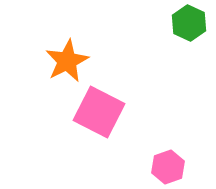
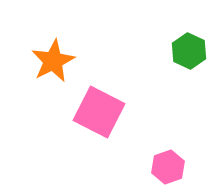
green hexagon: moved 28 px down
orange star: moved 14 px left
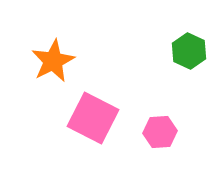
pink square: moved 6 px left, 6 px down
pink hexagon: moved 8 px left, 35 px up; rotated 16 degrees clockwise
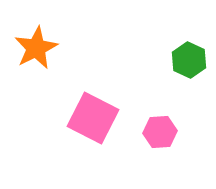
green hexagon: moved 9 px down
orange star: moved 17 px left, 13 px up
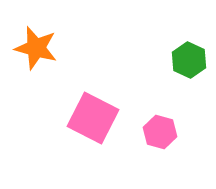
orange star: rotated 30 degrees counterclockwise
pink hexagon: rotated 20 degrees clockwise
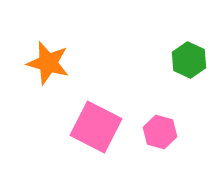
orange star: moved 12 px right, 15 px down
pink square: moved 3 px right, 9 px down
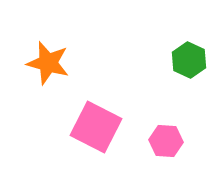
pink hexagon: moved 6 px right, 9 px down; rotated 12 degrees counterclockwise
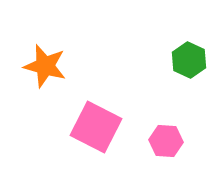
orange star: moved 3 px left, 3 px down
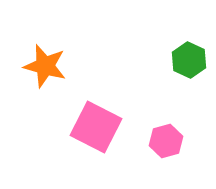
pink hexagon: rotated 20 degrees counterclockwise
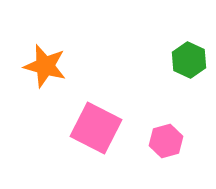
pink square: moved 1 px down
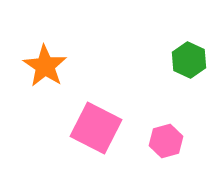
orange star: rotated 18 degrees clockwise
